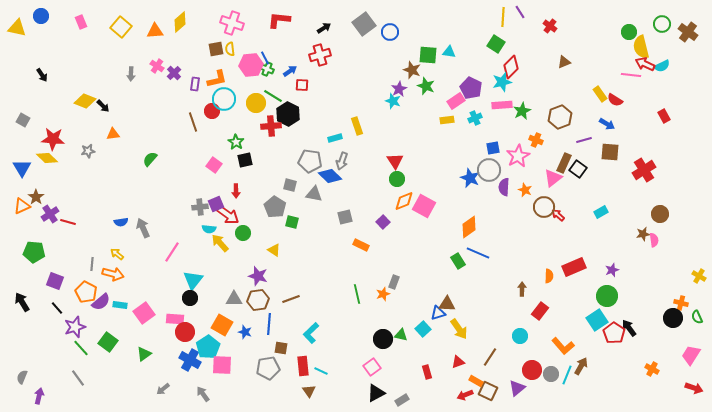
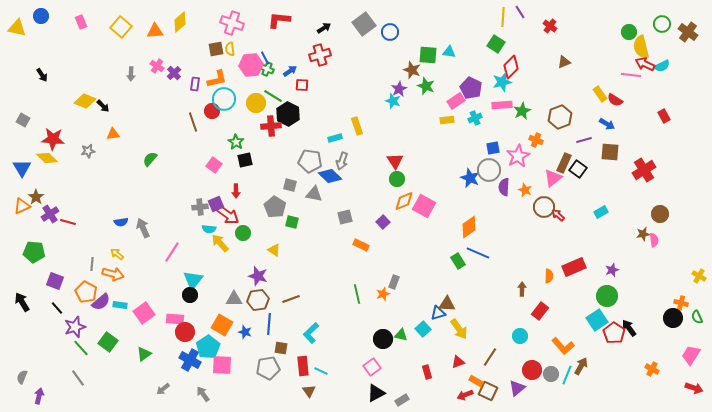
black circle at (190, 298): moved 3 px up
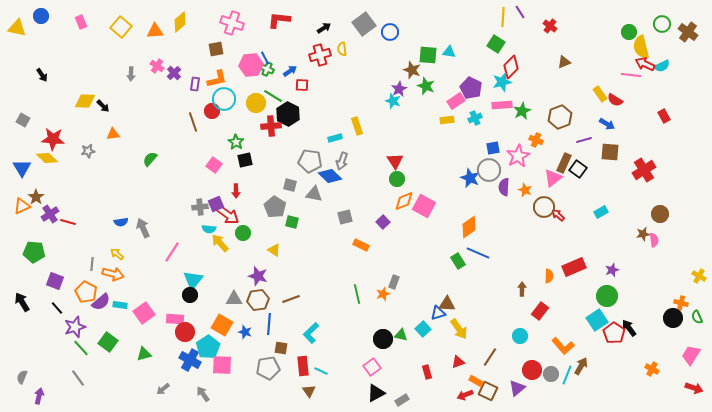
yellow semicircle at (230, 49): moved 112 px right
yellow diamond at (85, 101): rotated 20 degrees counterclockwise
green triangle at (144, 354): rotated 21 degrees clockwise
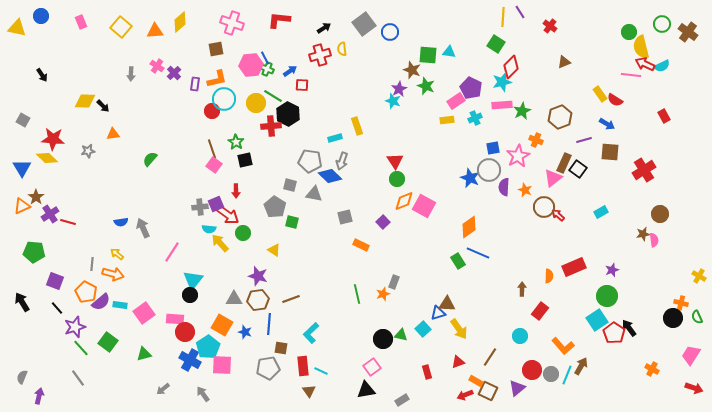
brown line at (193, 122): moved 19 px right, 27 px down
black triangle at (376, 393): moved 10 px left, 3 px up; rotated 18 degrees clockwise
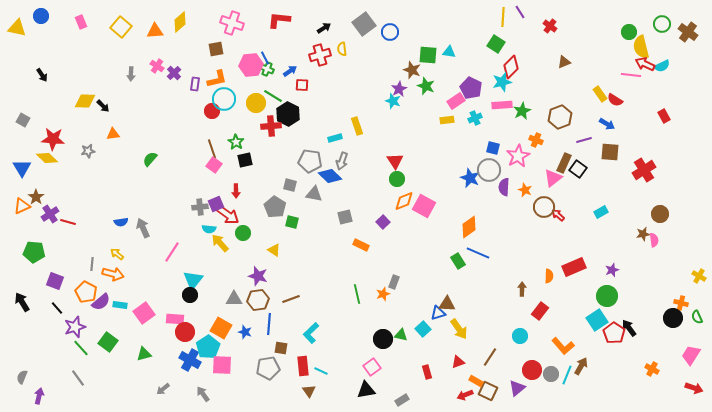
blue square at (493, 148): rotated 24 degrees clockwise
orange square at (222, 325): moved 1 px left, 3 px down
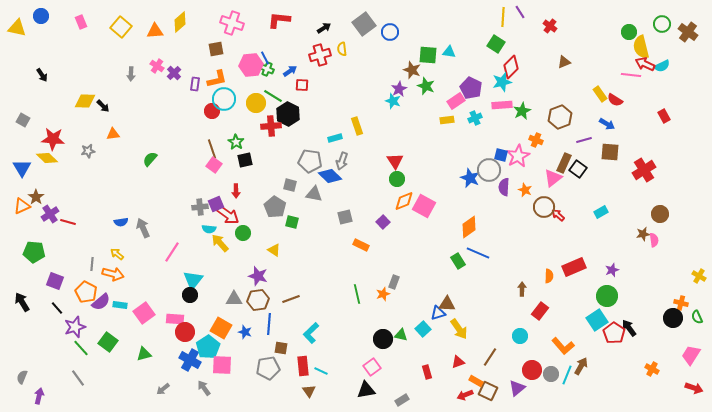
blue square at (493, 148): moved 8 px right, 7 px down
gray arrow at (203, 394): moved 1 px right, 6 px up
